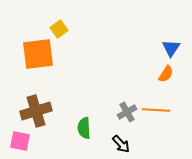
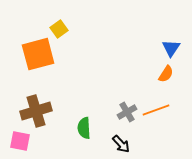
orange square: rotated 8 degrees counterclockwise
orange line: rotated 24 degrees counterclockwise
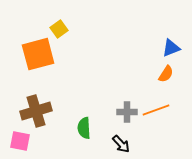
blue triangle: rotated 36 degrees clockwise
gray cross: rotated 30 degrees clockwise
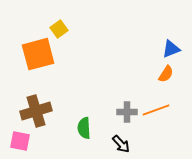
blue triangle: moved 1 px down
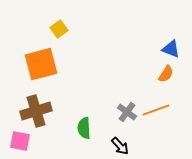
blue triangle: rotated 42 degrees clockwise
orange square: moved 3 px right, 10 px down
gray cross: rotated 36 degrees clockwise
black arrow: moved 1 px left, 2 px down
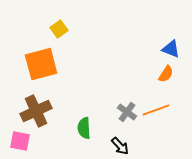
brown cross: rotated 8 degrees counterclockwise
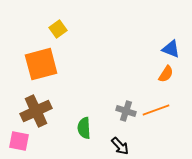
yellow square: moved 1 px left
gray cross: moved 1 px left, 1 px up; rotated 18 degrees counterclockwise
pink square: moved 1 px left
